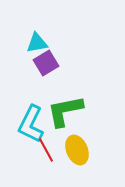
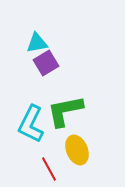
red line: moved 3 px right, 19 px down
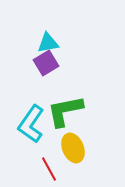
cyan triangle: moved 11 px right
cyan L-shape: rotated 9 degrees clockwise
yellow ellipse: moved 4 px left, 2 px up
